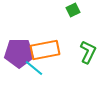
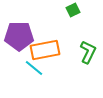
purple pentagon: moved 17 px up
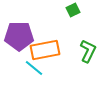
green L-shape: moved 1 px up
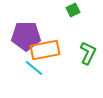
purple pentagon: moved 7 px right
green L-shape: moved 2 px down
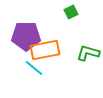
green square: moved 2 px left, 2 px down
green L-shape: rotated 100 degrees counterclockwise
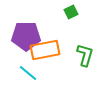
green L-shape: moved 3 px left, 2 px down; rotated 90 degrees clockwise
cyan line: moved 6 px left, 5 px down
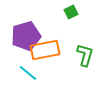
purple pentagon: rotated 16 degrees counterclockwise
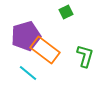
green square: moved 5 px left
orange rectangle: rotated 48 degrees clockwise
green L-shape: moved 1 px down
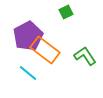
purple pentagon: moved 2 px right; rotated 12 degrees counterclockwise
green L-shape: rotated 50 degrees counterclockwise
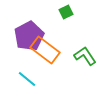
purple pentagon: moved 1 px right
cyan line: moved 1 px left, 6 px down
